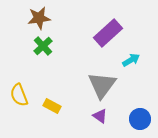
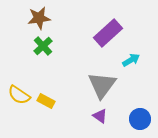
yellow semicircle: rotated 35 degrees counterclockwise
yellow rectangle: moved 6 px left, 5 px up
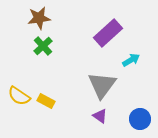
yellow semicircle: moved 1 px down
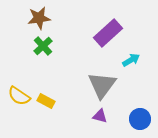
purple triangle: rotated 21 degrees counterclockwise
